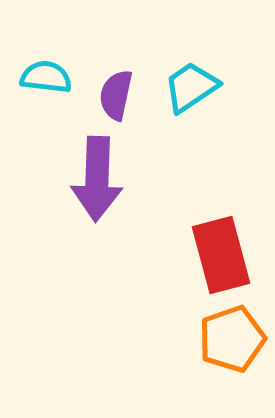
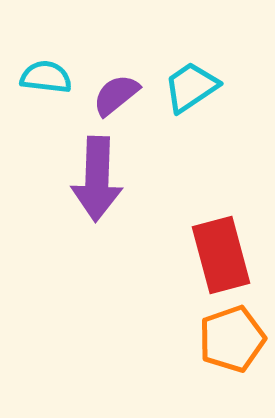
purple semicircle: rotated 39 degrees clockwise
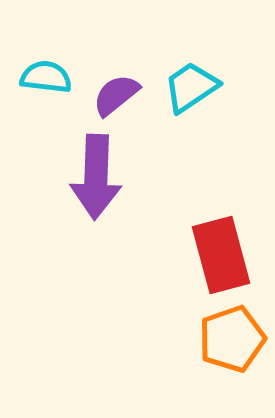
purple arrow: moved 1 px left, 2 px up
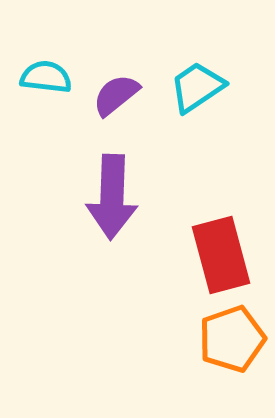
cyan trapezoid: moved 6 px right
purple arrow: moved 16 px right, 20 px down
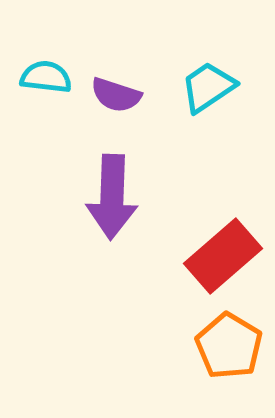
cyan trapezoid: moved 11 px right
purple semicircle: rotated 123 degrees counterclockwise
red rectangle: moved 2 px right, 1 px down; rotated 64 degrees clockwise
orange pentagon: moved 3 px left, 7 px down; rotated 22 degrees counterclockwise
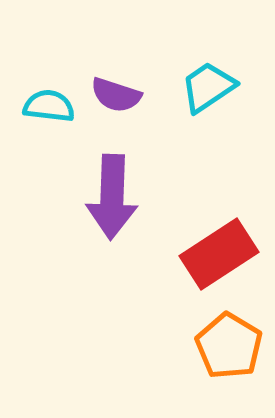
cyan semicircle: moved 3 px right, 29 px down
red rectangle: moved 4 px left, 2 px up; rotated 8 degrees clockwise
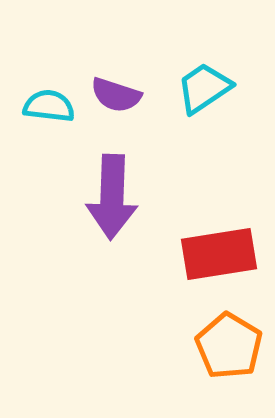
cyan trapezoid: moved 4 px left, 1 px down
red rectangle: rotated 24 degrees clockwise
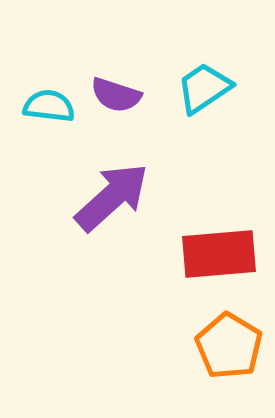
purple arrow: rotated 134 degrees counterclockwise
red rectangle: rotated 4 degrees clockwise
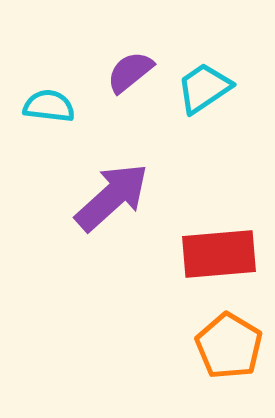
purple semicircle: moved 14 px right, 23 px up; rotated 123 degrees clockwise
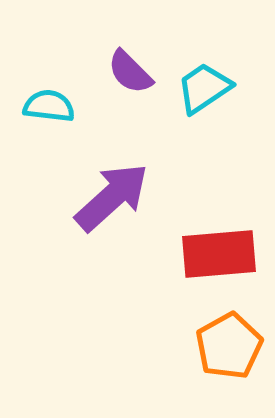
purple semicircle: rotated 96 degrees counterclockwise
orange pentagon: rotated 12 degrees clockwise
